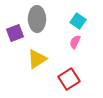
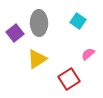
gray ellipse: moved 2 px right, 4 px down
purple square: rotated 18 degrees counterclockwise
pink semicircle: moved 13 px right, 12 px down; rotated 24 degrees clockwise
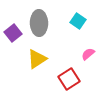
purple square: moved 2 px left
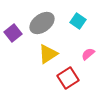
gray ellipse: moved 3 px right; rotated 55 degrees clockwise
yellow triangle: moved 11 px right, 5 px up
red square: moved 1 px left, 1 px up
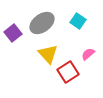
yellow triangle: rotated 40 degrees counterclockwise
red square: moved 6 px up
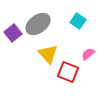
gray ellipse: moved 4 px left, 1 px down
red square: rotated 35 degrees counterclockwise
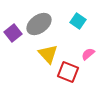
gray ellipse: moved 1 px right
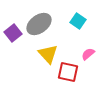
red square: rotated 10 degrees counterclockwise
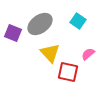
gray ellipse: moved 1 px right
purple square: rotated 30 degrees counterclockwise
yellow triangle: moved 2 px right, 1 px up
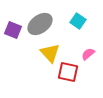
purple square: moved 3 px up
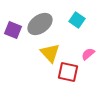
cyan square: moved 1 px left, 1 px up
